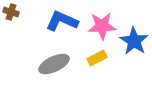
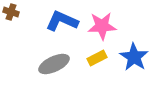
blue star: moved 16 px down
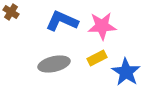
brown cross: rotated 14 degrees clockwise
blue star: moved 8 px left, 15 px down
gray ellipse: rotated 12 degrees clockwise
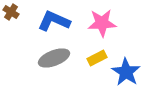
blue L-shape: moved 8 px left
pink star: moved 3 px up
gray ellipse: moved 6 px up; rotated 8 degrees counterclockwise
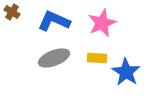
brown cross: moved 1 px right
pink star: rotated 20 degrees counterclockwise
yellow rectangle: rotated 30 degrees clockwise
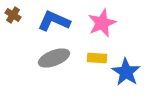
brown cross: moved 1 px right, 3 px down
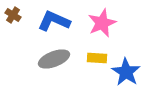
gray ellipse: moved 1 px down
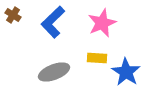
blue L-shape: moved 1 px left, 1 px down; rotated 68 degrees counterclockwise
gray ellipse: moved 13 px down
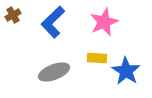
brown cross: rotated 28 degrees clockwise
pink star: moved 2 px right, 1 px up
blue star: moved 1 px up
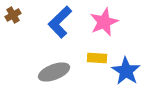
blue L-shape: moved 7 px right
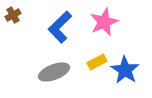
blue L-shape: moved 5 px down
yellow rectangle: moved 4 px down; rotated 30 degrees counterclockwise
blue star: moved 1 px left, 1 px up
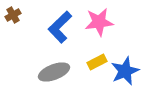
pink star: moved 5 px left; rotated 16 degrees clockwise
blue star: moved 1 px down; rotated 16 degrees clockwise
